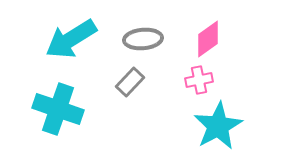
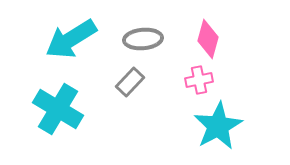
pink diamond: rotated 39 degrees counterclockwise
cyan cross: rotated 12 degrees clockwise
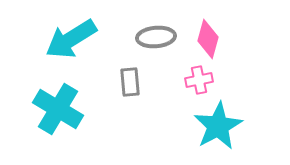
gray ellipse: moved 13 px right, 2 px up
gray rectangle: rotated 48 degrees counterclockwise
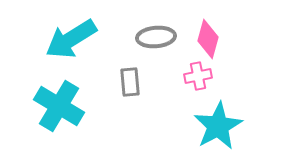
pink cross: moved 1 px left, 4 px up
cyan cross: moved 1 px right, 3 px up
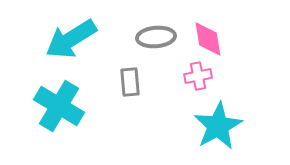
pink diamond: rotated 24 degrees counterclockwise
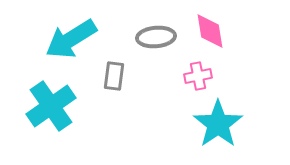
pink diamond: moved 2 px right, 8 px up
gray rectangle: moved 16 px left, 6 px up; rotated 12 degrees clockwise
cyan cross: moved 8 px left; rotated 24 degrees clockwise
cyan star: moved 2 px up; rotated 6 degrees counterclockwise
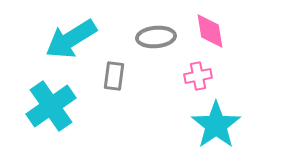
cyan star: moved 2 px left, 1 px down
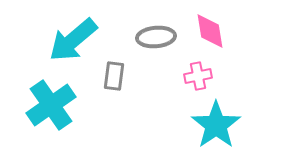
cyan arrow: moved 2 px right, 1 px down; rotated 8 degrees counterclockwise
cyan cross: moved 1 px up
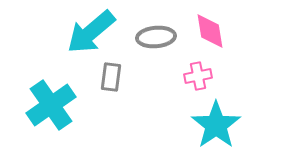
cyan arrow: moved 18 px right, 8 px up
gray rectangle: moved 3 px left, 1 px down
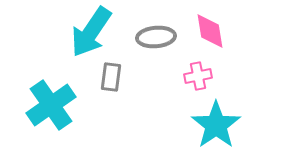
cyan arrow: rotated 16 degrees counterclockwise
